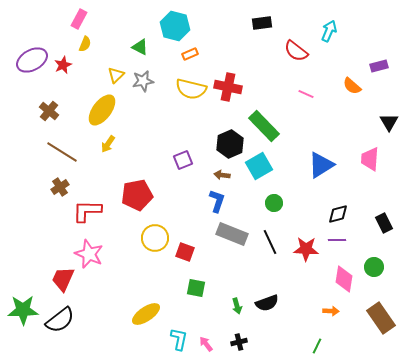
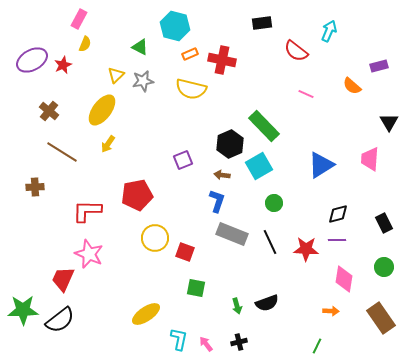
red cross at (228, 87): moved 6 px left, 27 px up
brown cross at (60, 187): moved 25 px left; rotated 30 degrees clockwise
green circle at (374, 267): moved 10 px right
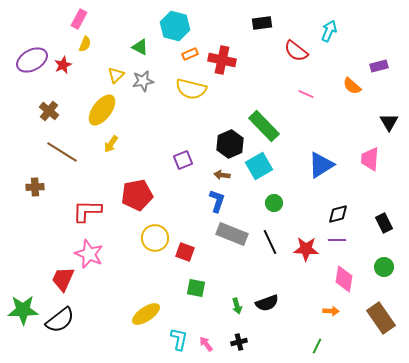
yellow arrow at (108, 144): moved 3 px right
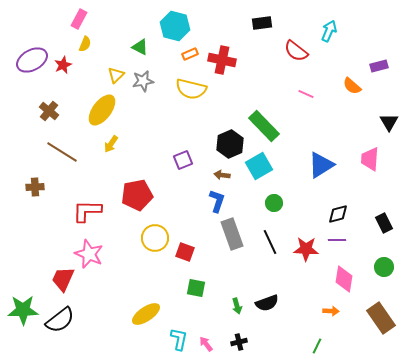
gray rectangle at (232, 234): rotated 48 degrees clockwise
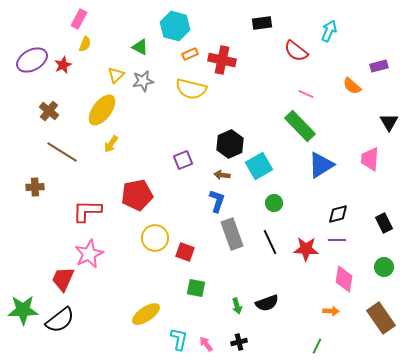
green rectangle at (264, 126): moved 36 px right
pink star at (89, 254): rotated 24 degrees clockwise
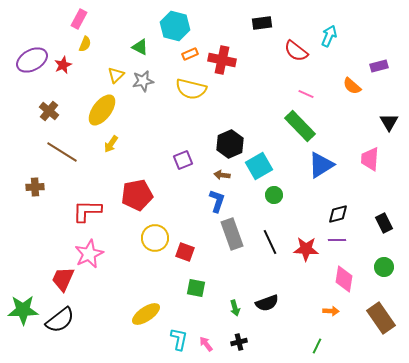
cyan arrow at (329, 31): moved 5 px down
green circle at (274, 203): moved 8 px up
green arrow at (237, 306): moved 2 px left, 2 px down
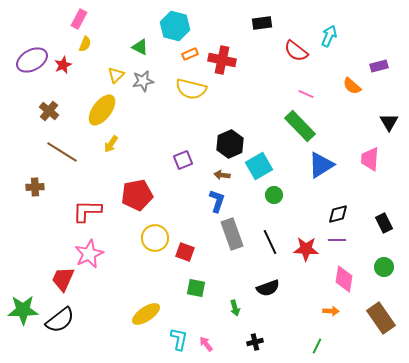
black semicircle at (267, 303): moved 1 px right, 15 px up
black cross at (239, 342): moved 16 px right
